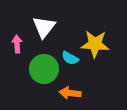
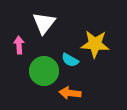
white triangle: moved 4 px up
pink arrow: moved 2 px right, 1 px down
cyan semicircle: moved 2 px down
green circle: moved 2 px down
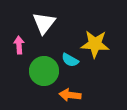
orange arrow: moved 2 px down
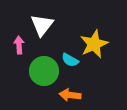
white triangle: moved 2 px left, 2 px down
yellow star: moved 1 px left; rotated 28 degrees counterclockwise
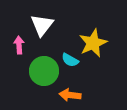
yellow star: moved 1 px left, 1 px up
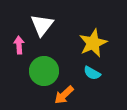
cyan semicircle: moved 22 px right, 13 px down
orange arrow: moved 6 px left; rotated 50 degrees counterclockwise
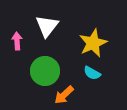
white triangle: moved 5 px right, 1 px down
pink arrow: moved 2 px left, 4 px up
green circle: moved 1 px right
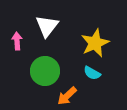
yellow star: moved 2 px right
orange arrow: moved 3 px right, 1 px down
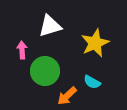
white triangle: moved 3 px right; rotated 35 degrees clockwise
pink arrow: moved 5 px right, 9 px down
cyan semicircle: moved 9 px down
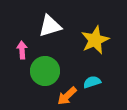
yellow star: moved 3 px up
cyan semicircle: rotated 132 degrees clockwise
